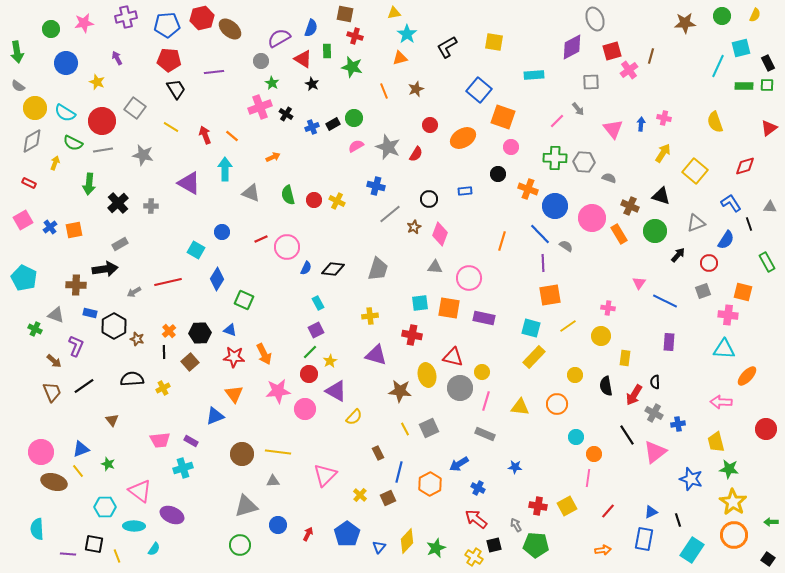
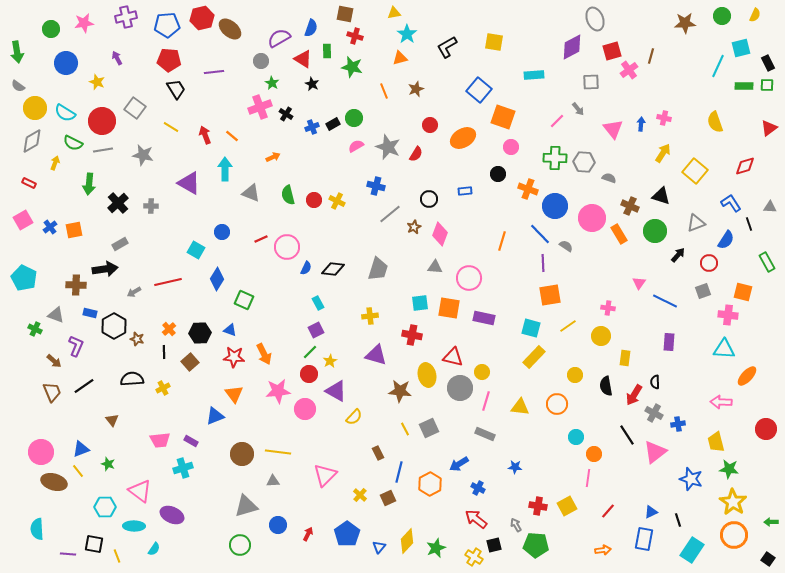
orange cross at (169, 331): moved 2 px up
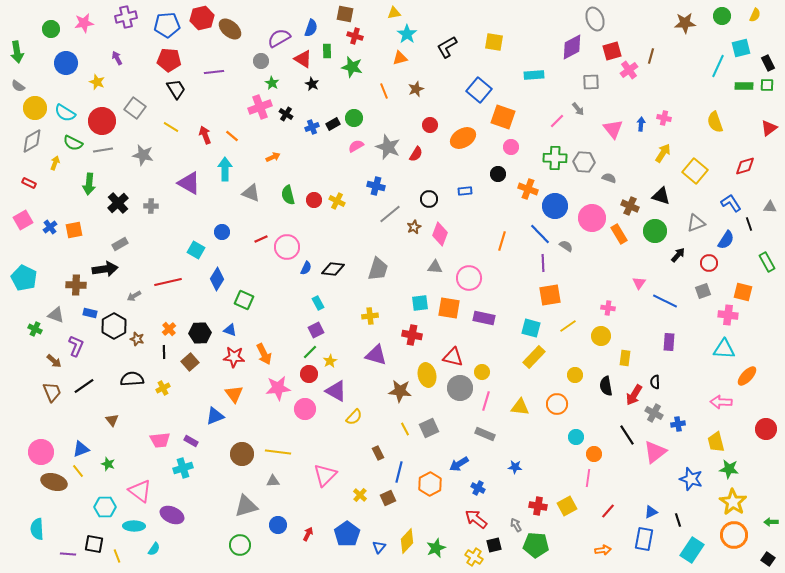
gray arrow at (134, 292): moved 4 px down
pink star at (278, 391): moved 3 px up
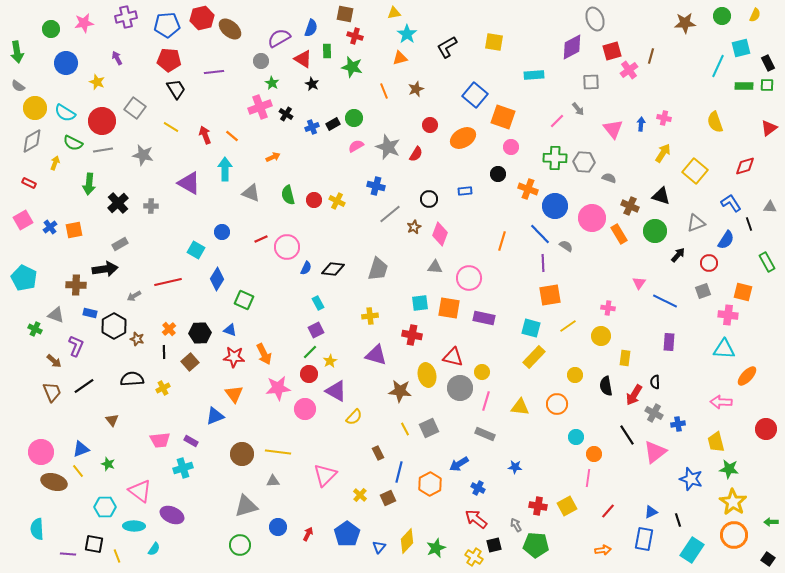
blue square at (479, 90): moved 4 px left, 5 px down
blue circle at (278, 525): moved 2 px down
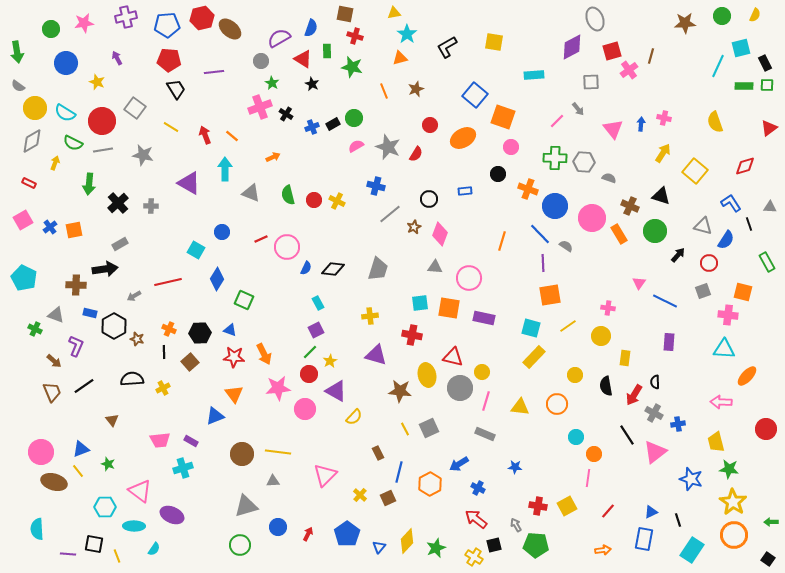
black rectangle at (768, 63): moved 3 px left
gray triangle at (696, 223): moved 7 px right, 3 px down; rotated 36 degrees clockwise
orange cross at (169, 329): rotated 24 degrees counterclockwise
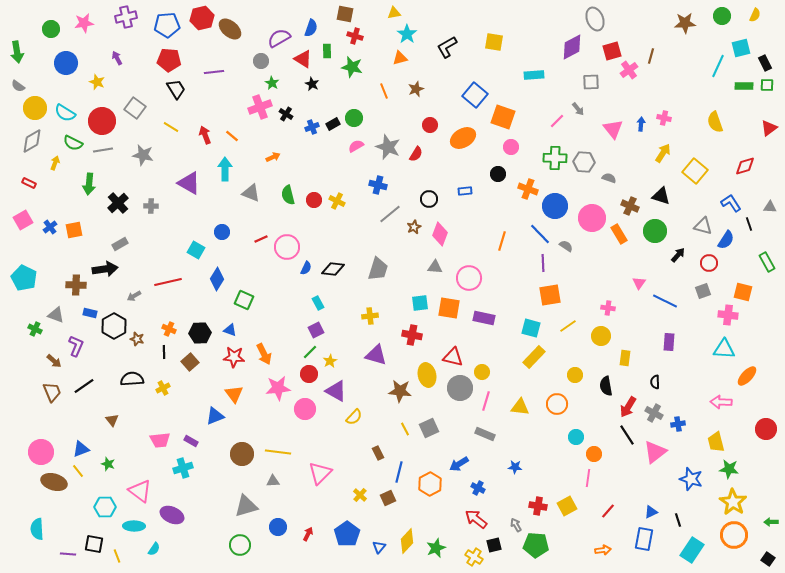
blue cross at (376, 186): moved 2 px right, 1 px up
red arrow at (634, 395): moved 6 px left, 12 px down
pink triangle at (325, 475): moved 5 px left, 2 px up
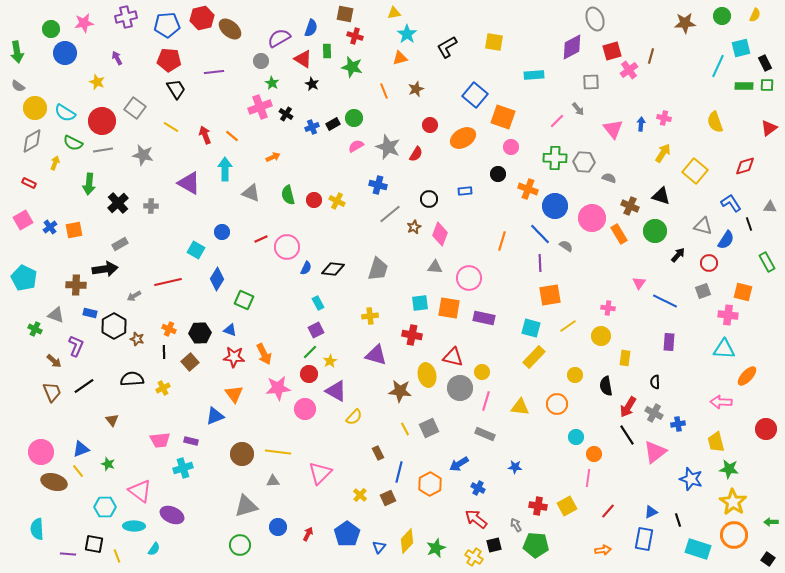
blue circle at (66, 63): moved 1 px left, 10 px up
purple line at (543, 263): moved 3 px left
purple rectangle at (191, 441): rotated 16 degrees counterclockwise
cyan rectangle at (692, 550): moved 6 px right, 1 px up; rotated 75 degrees clockwise
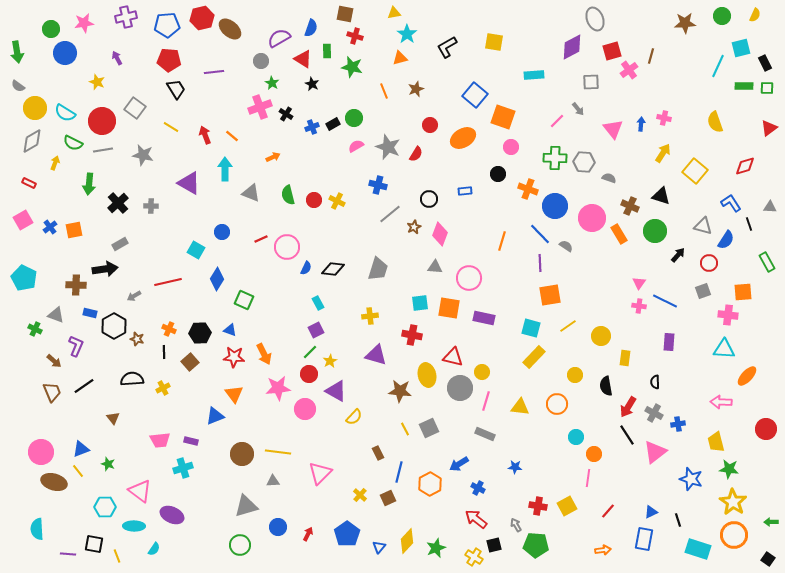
green square at (767, 85): moved 3 px down
orange square at (743, 292): rotated 18 degrees counterclockwise
pink cross at (608, 308): moved 31 px right, 2 px up
brown triangle at (112, 420): moved 1 px right, 2 px up
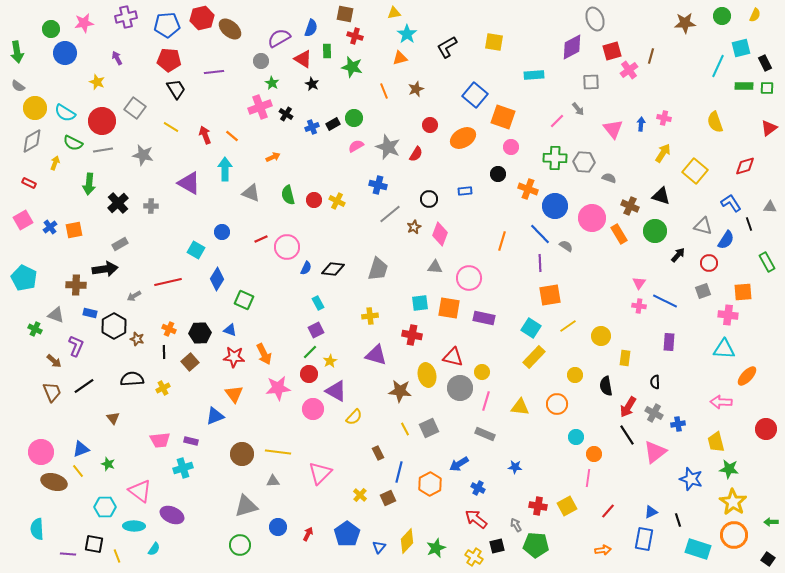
cyan square at (531, 328): rotated 18 degrees clockwise
pink circle at (305, 409): moved 8 px right
black square at (494, 545): moved 3 px right, 1 px down
